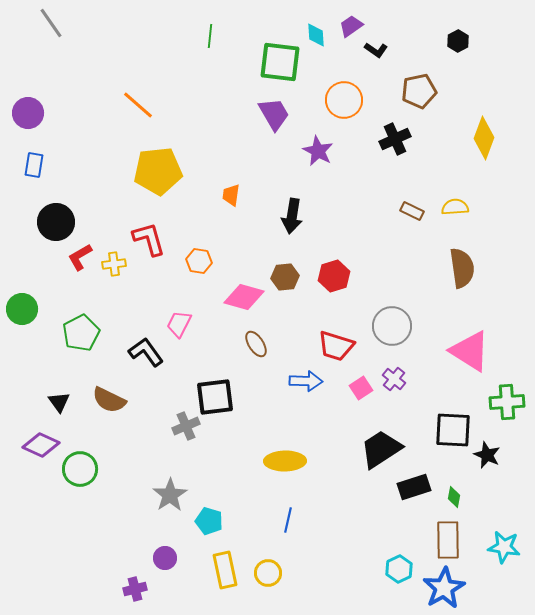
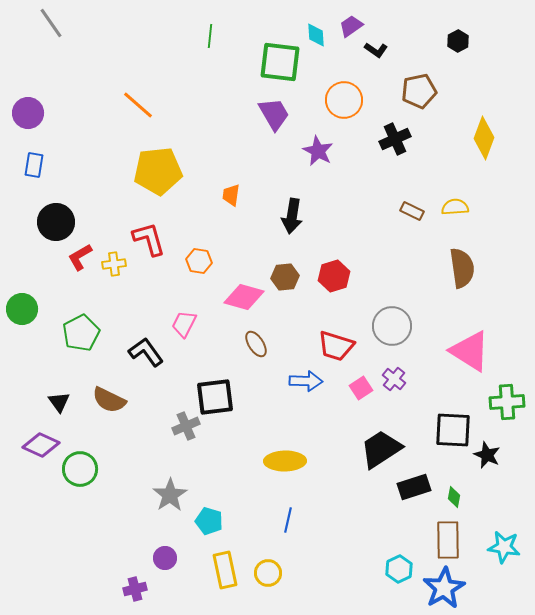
pink trapezoid at (179, 324): moved 5 px right
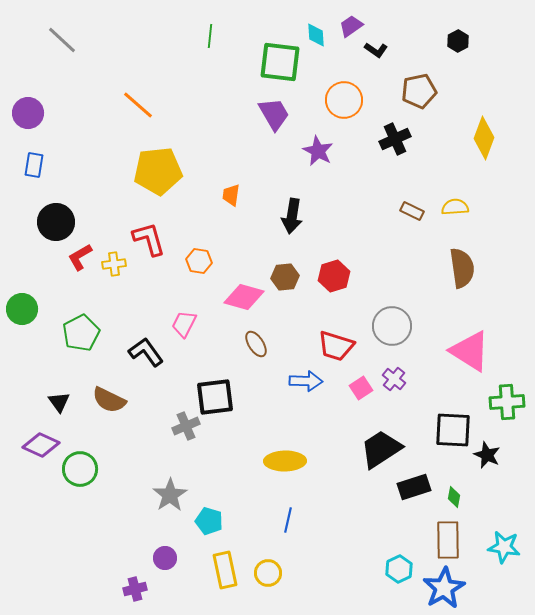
gray line at (51, 23): moved 11 px right, 17 px down; rotated 12 degrees counterclockwise
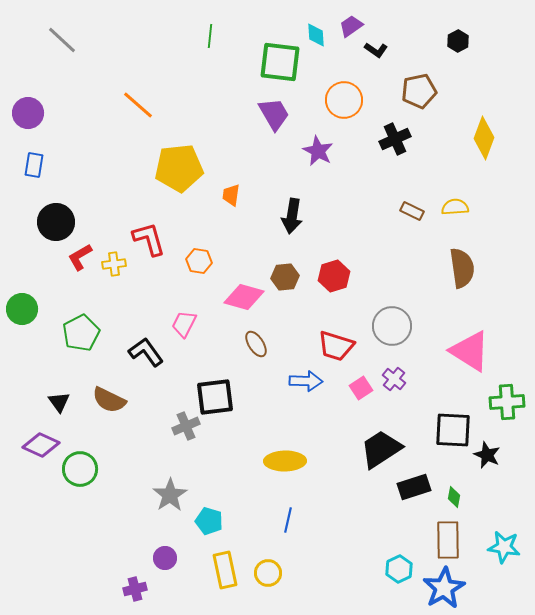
yellow pentagon at (158, 171): moved 21 px right, 3 px up
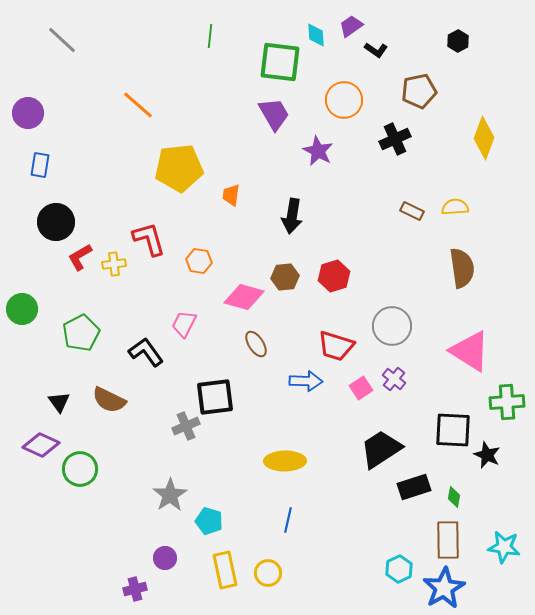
blue rectangle at (34, 165): moved 6 px right
